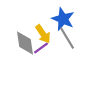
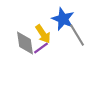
gray line: moved 10 px right, 3 px up
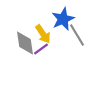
blue star: rotated 25 degrees clockwise
purple line: moved 1 px down
